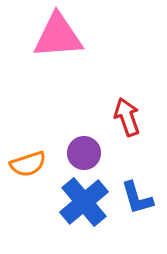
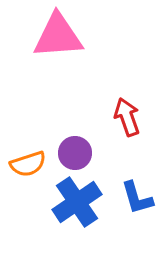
purple circle: moved 9 px left
blue cross: moved 7 px left; rotated 6 degrees clockwise
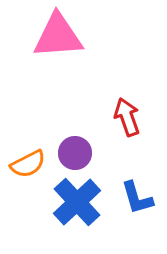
orange semicircle: rotated 9 degrees counterclockwise
blue cross: rotated 9 degrees counterclockwise
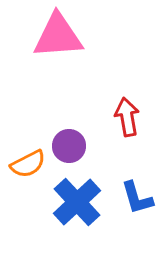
red arrow: rotated 9 degrees clockwise
purple circle: moved 6 px left, 7 px up
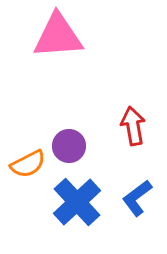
red arrow: moved 6 px right, 9 px down
blue L-shape: rotated 69 degrees clockwise
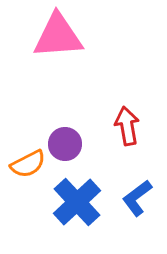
red arrow: moved 6 px left
purple circle: moved 4 px left, 2 px up
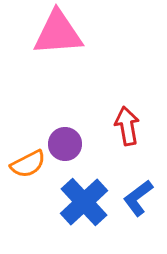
pink triangle: moved 3 px up
blue L-shape: moved 1 px right
blue cross: moved 7 px right
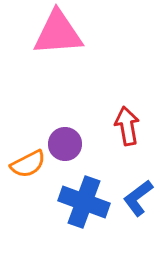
blue cross: rotated 27 degrees counterclockwise
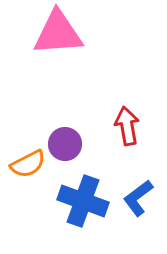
blue cross: moved 1 px left, 1 px up
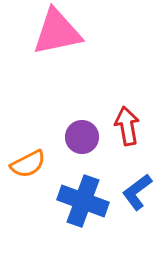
pink triangle: moved 1 px left, 1 px up; rotated 8 degrees counterclockwise
purple circle: moved 17 px right, 7 px up
blue L-shape: moved 1 px left, 6 px up
